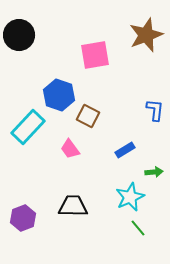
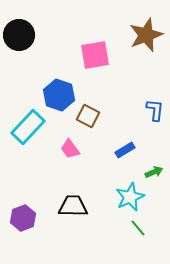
green arrow: rotated 18 degrees counterclockwise
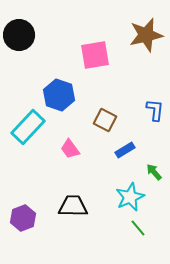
brown star: rotated 8 degrees clockwise
brown square: moved 17 px right, 4 px down
green arrow: rotated 108 degrees counterclockwise
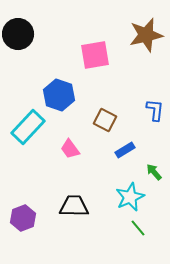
black circle: moved 1 px left, 1 px up
black trapezoid: moved 1 px right
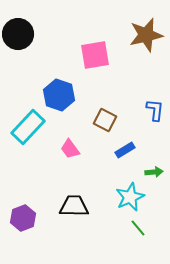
green arrow: rotated 126 degrees clockwise
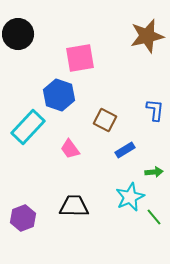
brown star: moved 1 px right, 1 px down
pink square: moved 15 px left, 3 px down
green line: moved 16 px right, 11 px up
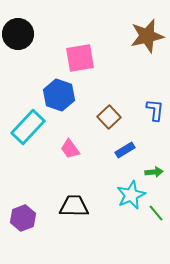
brown square: moved 4 px right, 3 px up; rotated 20 degrees clockwise
cyan star: moved 1 px right, 2 px up
green line: moved 2 px right, 4 px up
